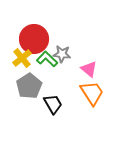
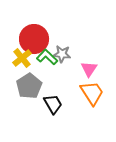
green L-shape: moved 2 px up
pink triangle: rotated 24 degrees clockwise
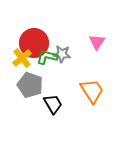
red circle: moved 4 px down
green L-shape: rotated 30 degrees counterclockwise
pink triangle: moved 8 px right, 27 px up
gray pentagon: moved 1 px right, 1 px up; rotated 20 degrees counterclockwise
orange trapezoid: moved 2 px up
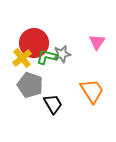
gray star: rotated 18 degrees counterclockwise
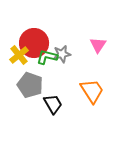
pink triangle: moved 1 px right, 3 px down
yellow cross: moved 3 px left, 3 px up
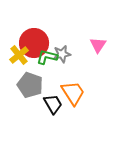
orange trapezoid: moved 19 px left, 2 px down
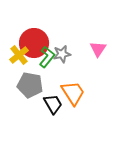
pink triangle: moved 4 px down
green L-shape: rotated 115 degrees clockwise
gray pentagon: rotated 10 degrees counterclockwise
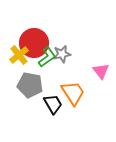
pink triangle: moved 3 px right, 22 px down; rotated 12 degrees counterclockwise
green L-shape: rotated 15 degrees clockwise
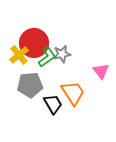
gray pentagon: rotated 15 degrees counterclockwise
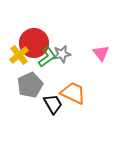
pink triangle: moved 18 px up
gray pentagon: rotated 20 degrees counterclockwise
orange trapezoid: rotated 32 degrees counterclockwise
